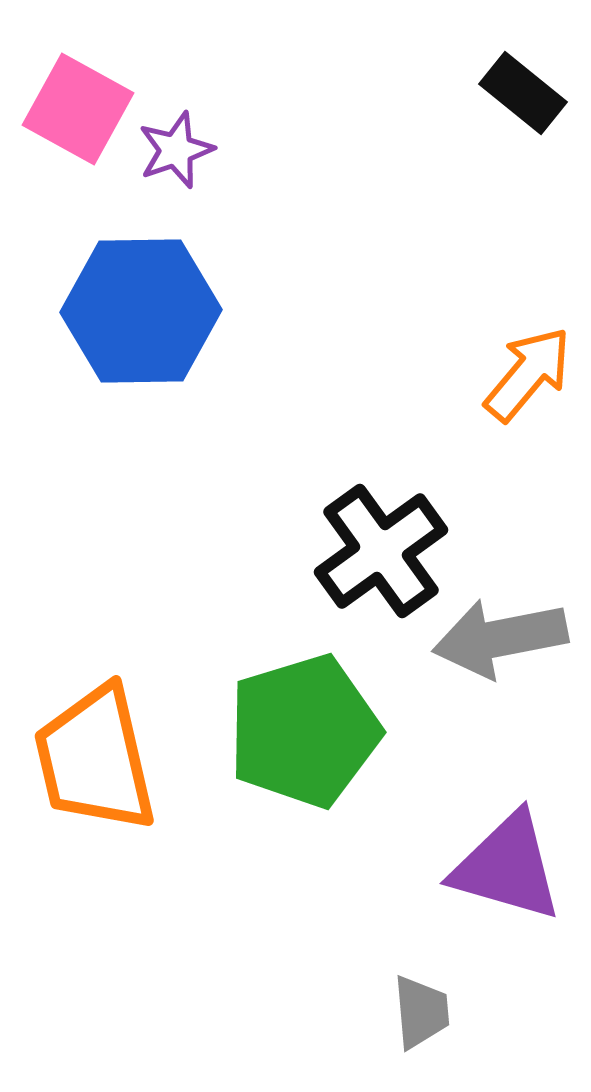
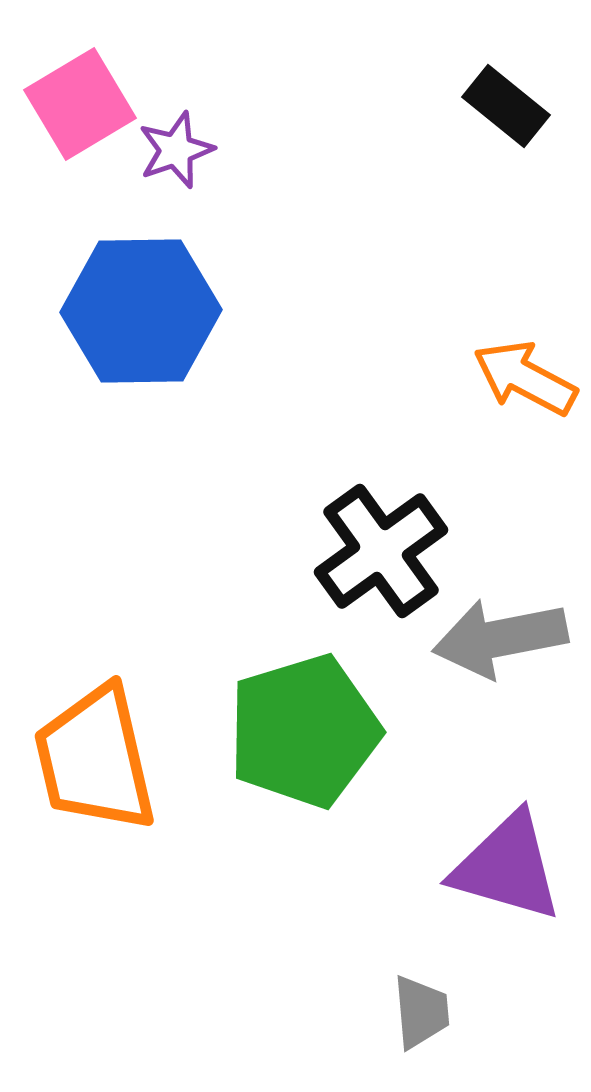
black rectangle: moved 17 px left, 13 px down
pink square: moved 2 px right, 5 px up; rotated 30 degrees clockwise
orange arrow: moved 3 px left, 4 px down; rotated 102 degrees counterclockwise
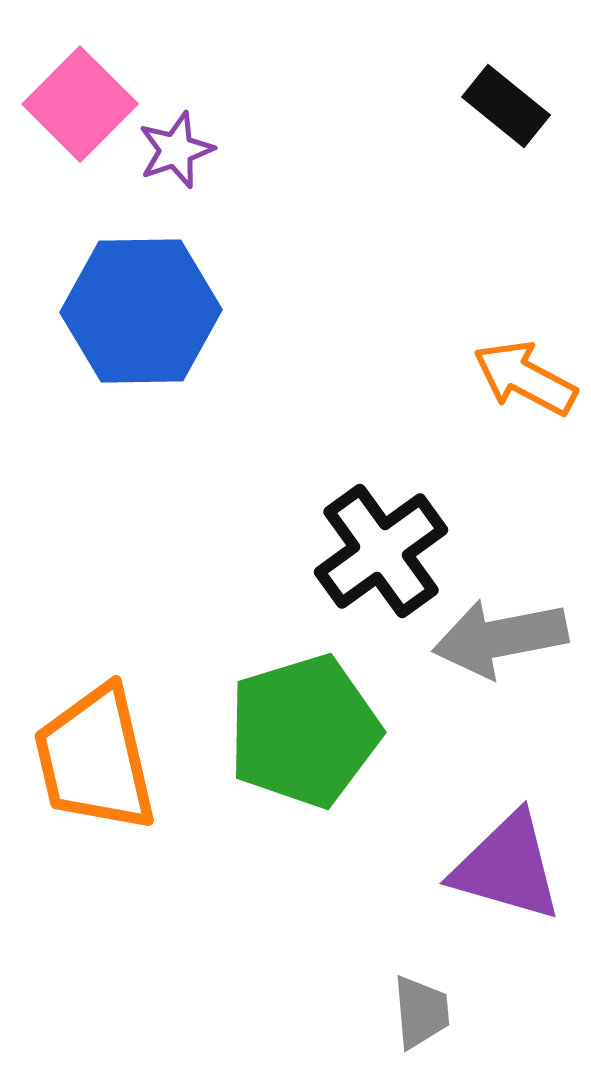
pink square: rotated 14 degrees counterclockwise
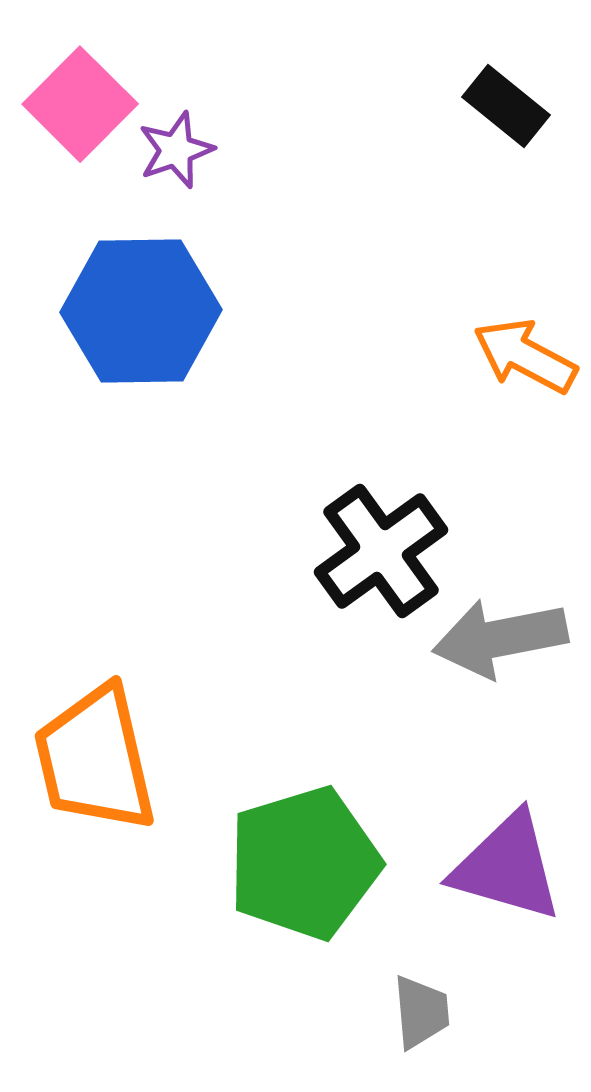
orange arrow: moved 22 px up
green pentagon: moved 132 px down
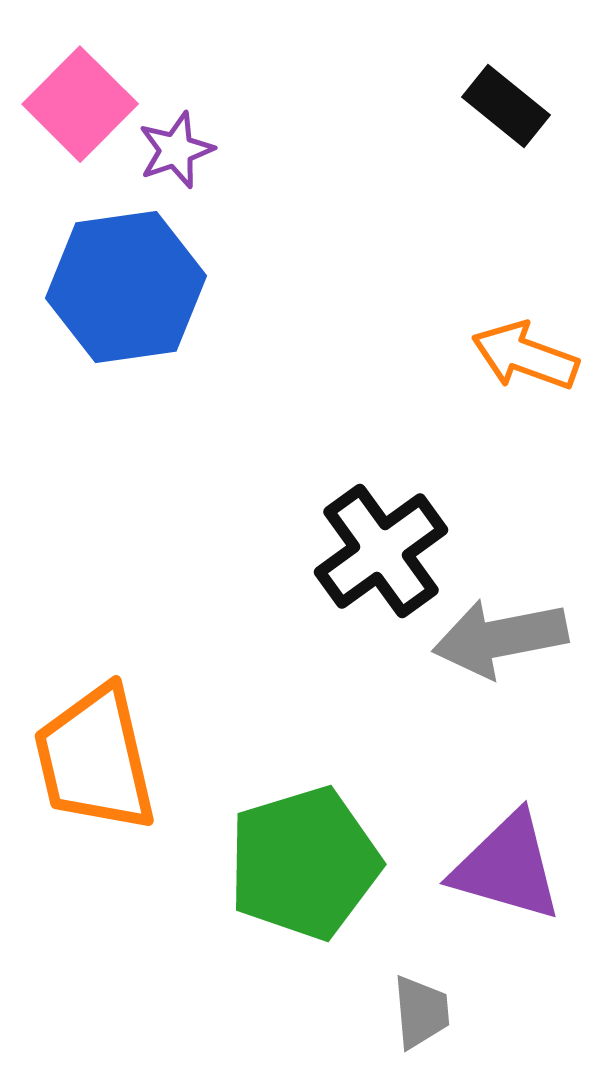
blue hexagon: moved 15 px left, 24 px up; rotated 7 degrees counterclockwise
orange arrow: rotated 8 degrees counterclockwise
